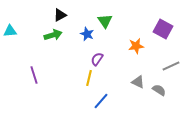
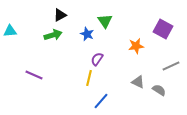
purple line: rotated 48 degrees counterclockwise
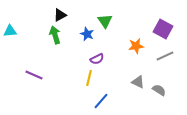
green arrow: moved 2 px right; rotated 90 degrees counterclockwise
purple semicircle: rotated 152 degrees counterclockwise
gray line: moved 6 px left, 10 px up
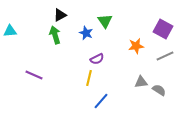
blue star: moved 1 px left, 1 px up
gray triangle: moved 3 px right; rotated 32 degrees counterclockwise
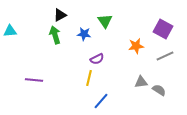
blue star: moved 2 px left, 1 px down; rotated 16 degrees counterclockwise
purple line: moved 5 px down; rotated 18 degrees counterclockwise
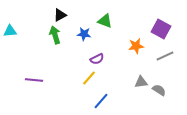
green triangle: rotated 35 degrees counterclockwise
purple square: moved 2 px left
yellow line: rotated 28 degrees clockwise
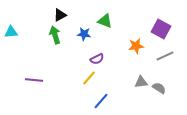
cyan triangle: moved 1 px right, 1 px down
gray semicircle: moved 2 px up
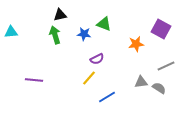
black triangle: rotated 16 degrees clockwise
green triangle: moved 1 px left, 3 px down
orange star: moved 2 px up
gray line: moved 1 px right, 10 px down
blue line: moved 6 px right, 4 px up; rotated 18 degrees clockwise
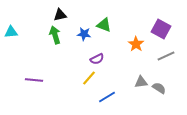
green triangle: moved 1 px down
orange star: rotated 28 degrees counterclockwise
gray line: moved 10 px up
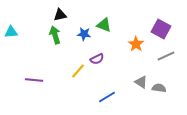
yellow line: moved 11 px left, 7 px up
gray triangle: rotated 40 degrees clockwise
gray semicircle: rotated 24 degrees counterclockwise
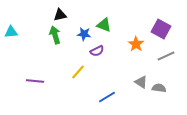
purple semicircle: moved 8 px up
yellow line: moved 1 px down
purple line: moved 1 px right, 1 px down
